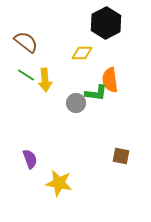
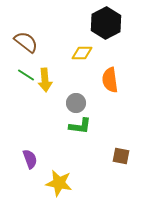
green L-shape: moved 16 px left, 33 px down
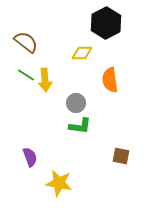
purple semicircle: moved 2 px up
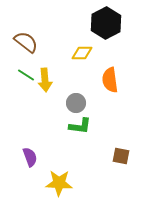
yellow star: rotated 8 degrees counterclockwise
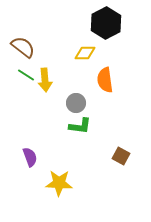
brown semicircle: moved 3 px left, 5 px down
yellow diamond: moved 3 px right
orange semicircle: moved 5 px left
brown square: rotated 18 degrees clockwise
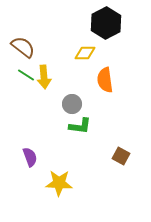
yellow arrow: moved 1 px left, 3 px up
gray circle: moved 4 px left, 1 px down
